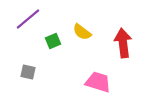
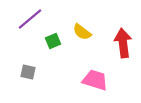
purple line: moved 2 px right
pink trapezoid: moved 3 px left, 2 px up
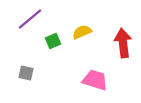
yellow semicircle: rotated 120 degrees clockwise
gray square: moved 2 px left, 1 px down
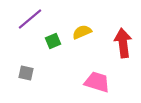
pink trapezoid: moved 2 px right, 2 px down
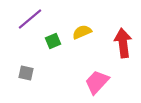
pink trapezoid: rotated 64 degrees counterclockwise
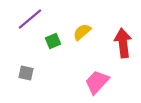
yellow semicircle: rotated 18 degrees counterclockwise
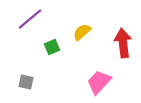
green square: moved 1 px left, 6 px down
gray square: moved 9 px down
pink trapezoid: moved 2 px right
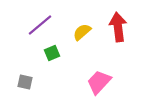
purple line: moved 10 px right, 6 px down
red arrow: moved 5 px left, 16 px up
green square: moved 6 px down
gray square: moved 1 px left
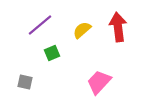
yellow semicircle: moved 2 px up
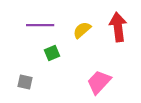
purple line: rotated 40 degrees clockwise
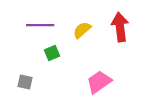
red arrow: moved 2 px right
pink trapezoid: rotated 12 degrees clockwise
